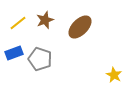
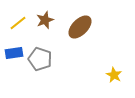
blue rectangle: rotated 12 degrees clockwise
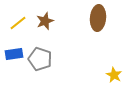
brown star: moved 1 px down
brown ellipse: moved 18 px right, 9 px up; rotated 40 degrees counterclockwise
blue rectangle: moved 1 px down
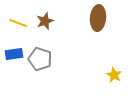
yellow line: rotated 60 degrees clockwise
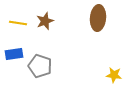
yellow line: rotated 12 degrees counterclockwise
gray pentagon: moved 7 px down
yellow star: rotated 21 degrees counterclockwise
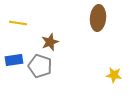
brown star: moved 5 px right, 21 px down
blue rectangle: moved 6 px down
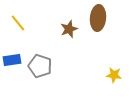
yellow line: rotated 42 degrees clockwise
brown star: moved 19 px right, 13 px up
blue rectangle: moved 2 px left
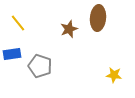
blue rectangle: moved 6 px up
